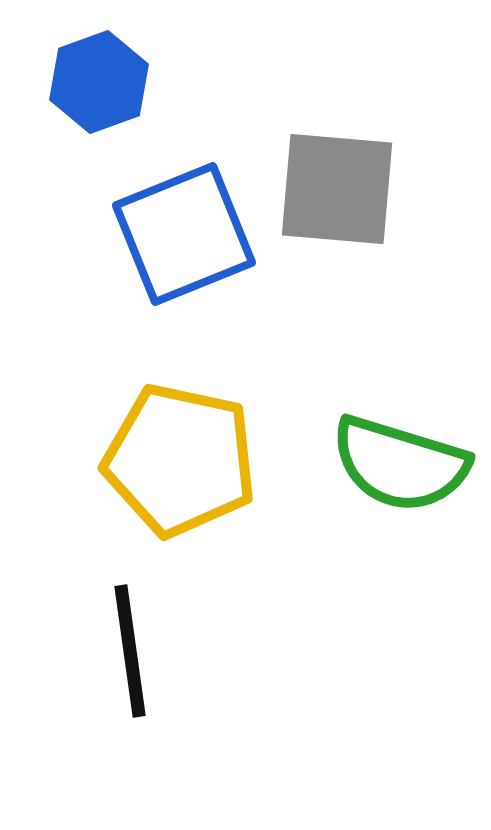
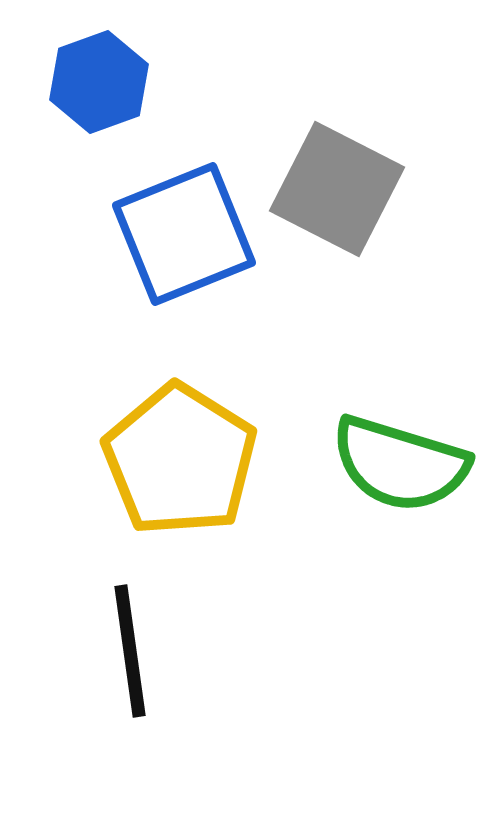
gray square: rotated 22 degrees clockwise
yellow pentagon: rotated 20 degrees clockwise
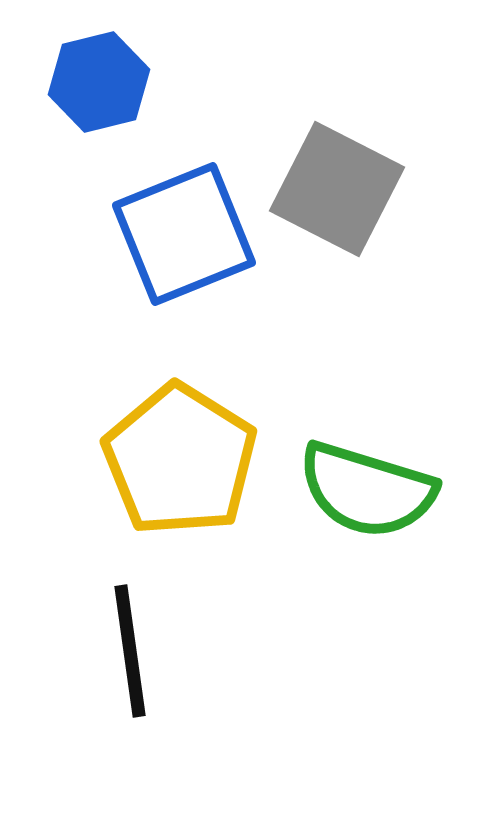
blue hexagon: rotated 6 degrees clockwise
green semicircle: moved 33 px left, 26 px down
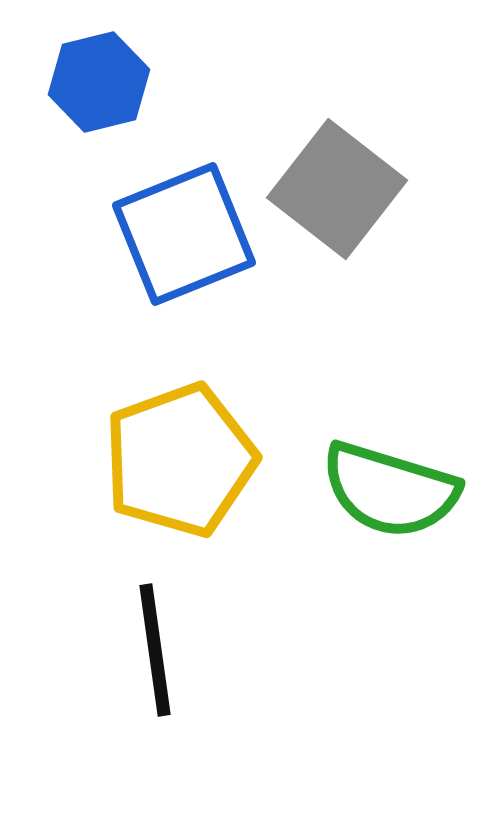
gray square: rotated 11 degrees clockwise
yellow pentagon: rotated 20 degrees clockwise
green semicircle: moved 23 px right
black line: moved 25 px right, 1 px up
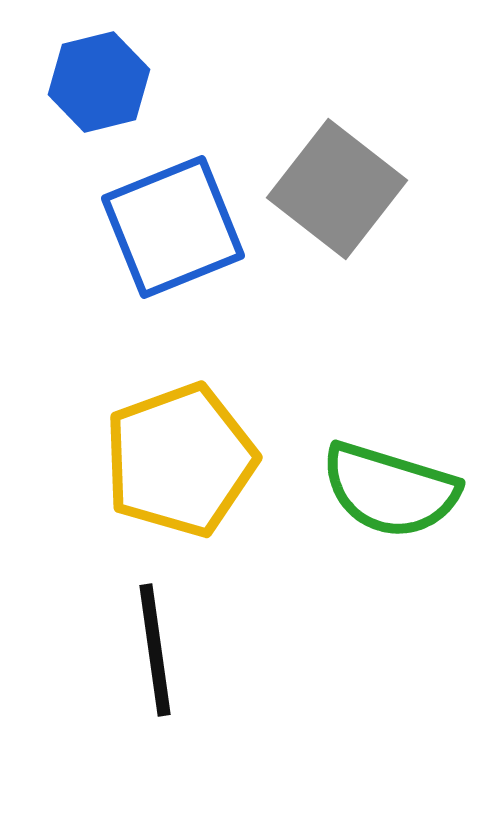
blue square: moved 11 px left, 7 px up
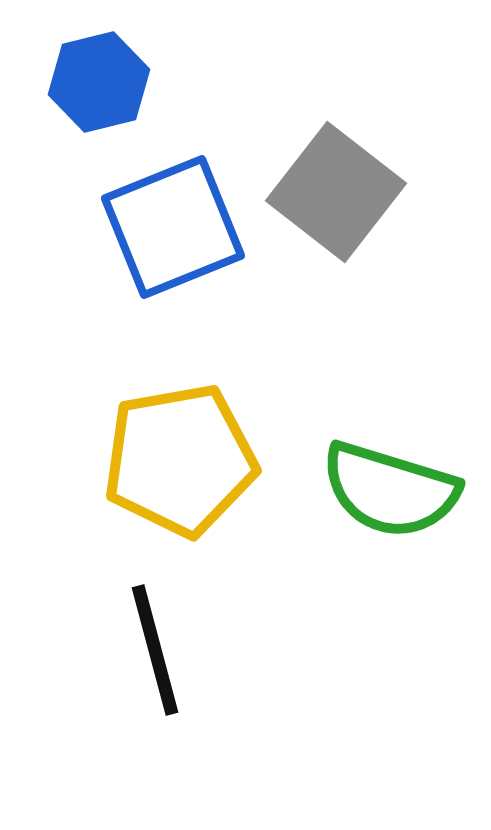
gray square: moved 1 px left, 3 px down
yellow pentagon: rotated 10 degrees clockwise
black line: rotated 7 degrees counterclockwise
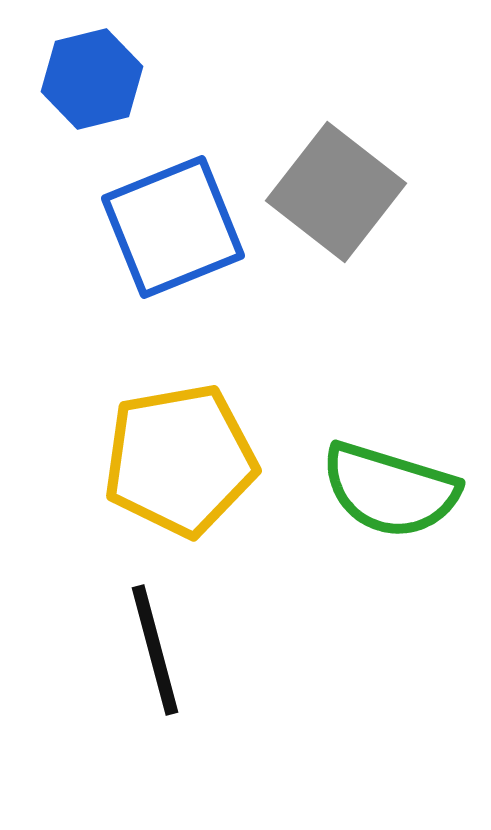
blue hexagon: moved 7 px left, 3 px up
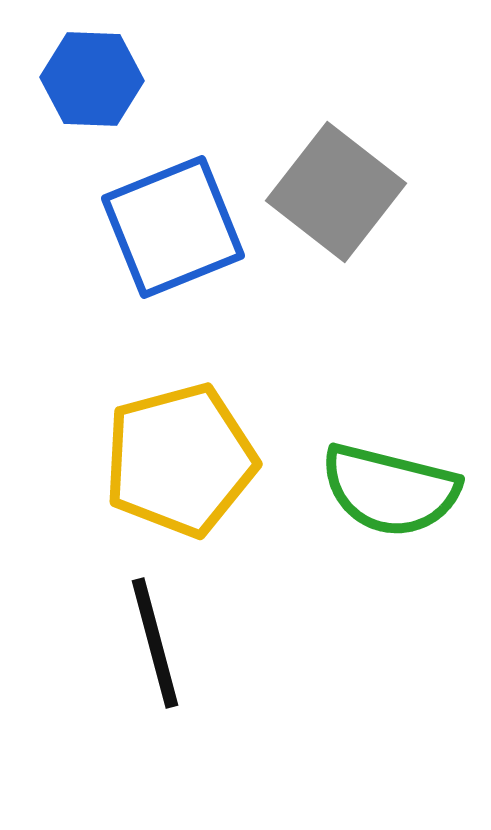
blue hexagon: rotated 16 degrees clockwise
yellow pentagon: rotated 5 degrees counterclockwise
green semicircle: rotated 3 degrees counterclockwise
black line: moved 7 px up
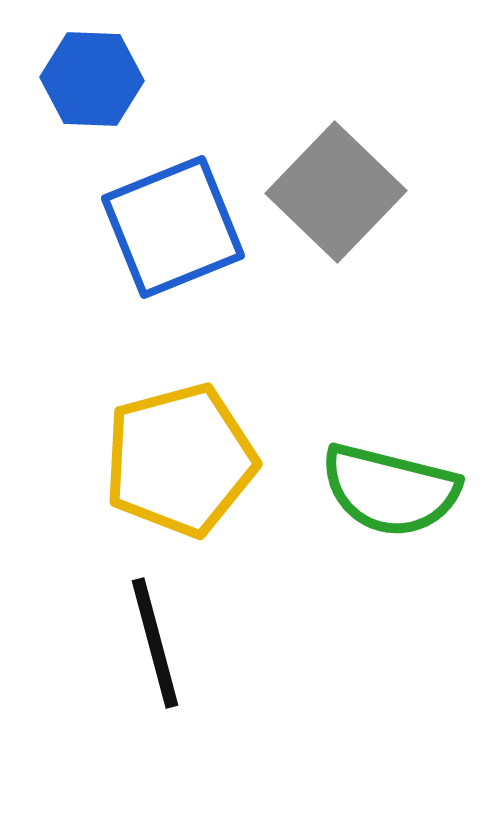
gray square: rotated 6 degrees clockwise
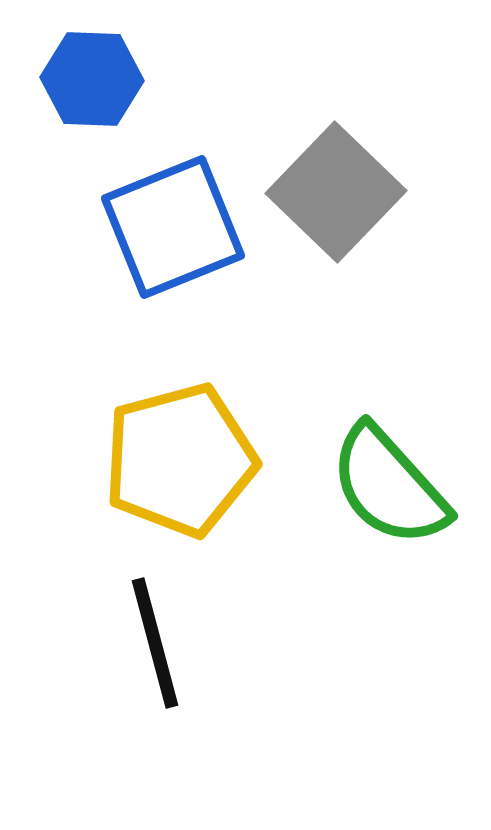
green semicircle: moved 1 px left, 4 px up; rotated 34 degrees clockwise
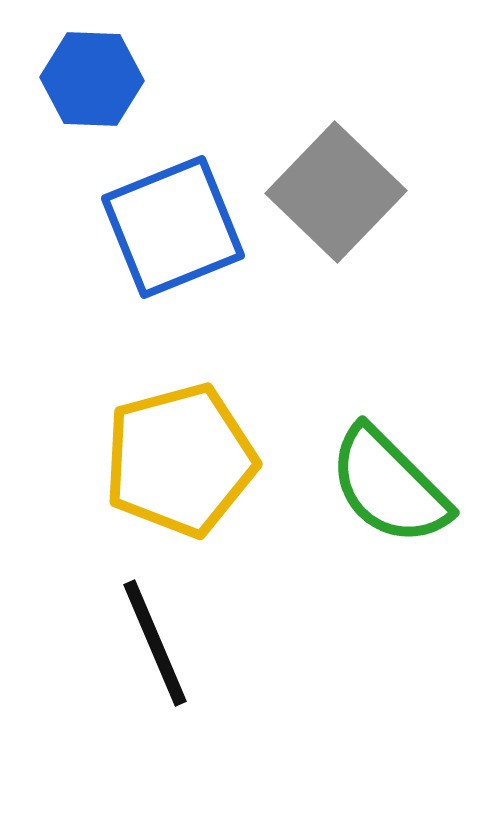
green semicircle: rotated 3 degrees counterclockwise
black line: rotated 8 degrees counterclockwise
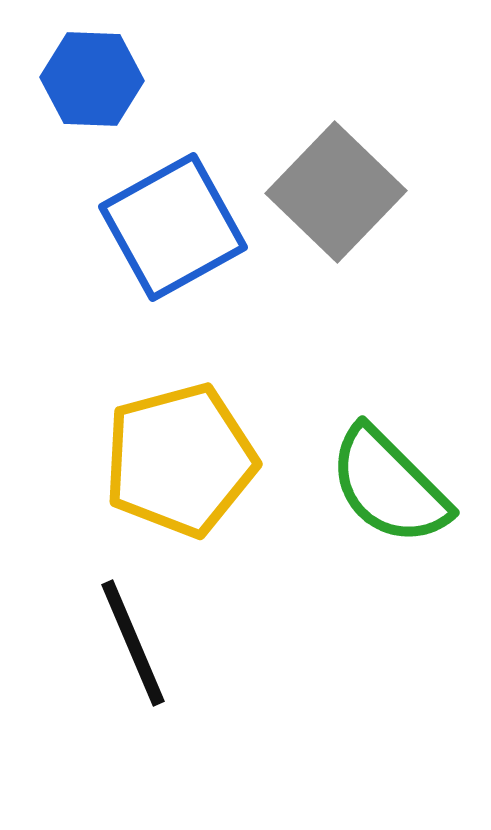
blue square: rotated 7 degrees counterclockwise
black line: moved 22 px left
